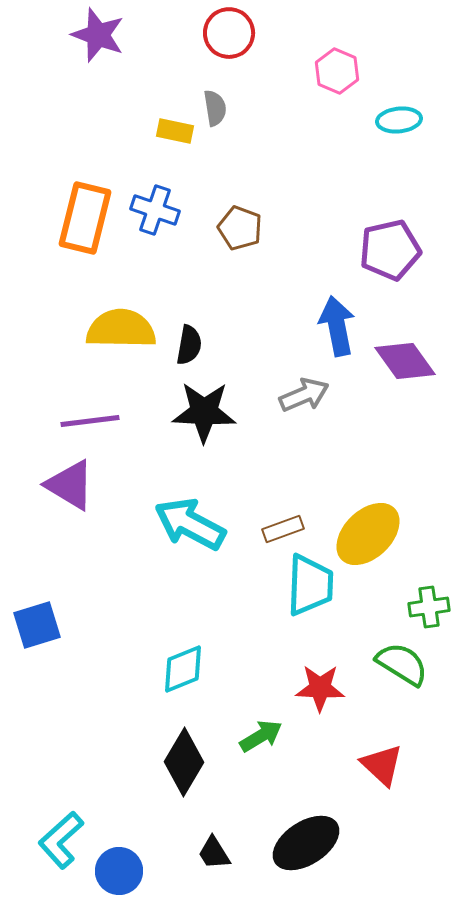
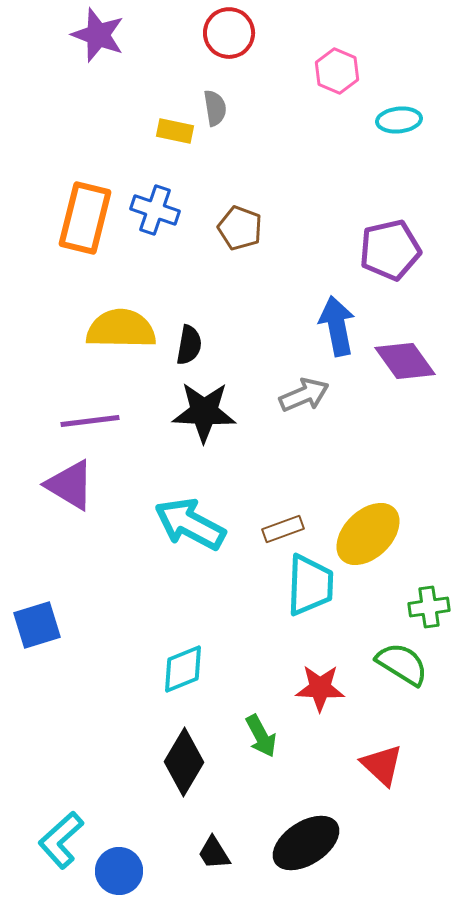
green arrow: rotated 93 degrees clockwise
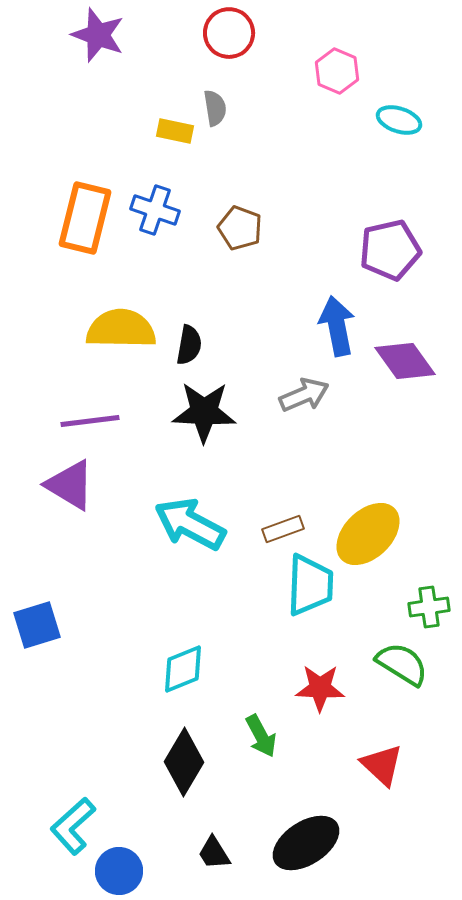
cyan ellipse: rotated 24 degrees clockwise
cyan L-shape: moved 12 px right, 14 px up
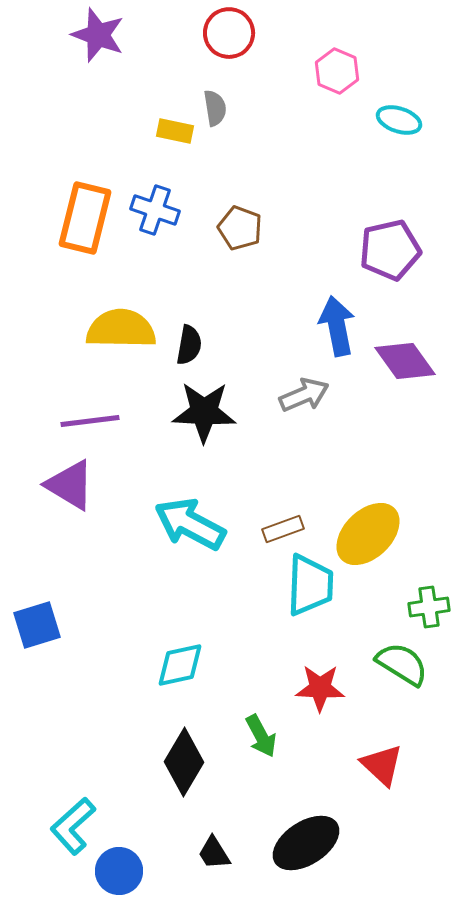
cyan diamond: moved 3 px left, 4 px up; rotated 10 degrees clockwise
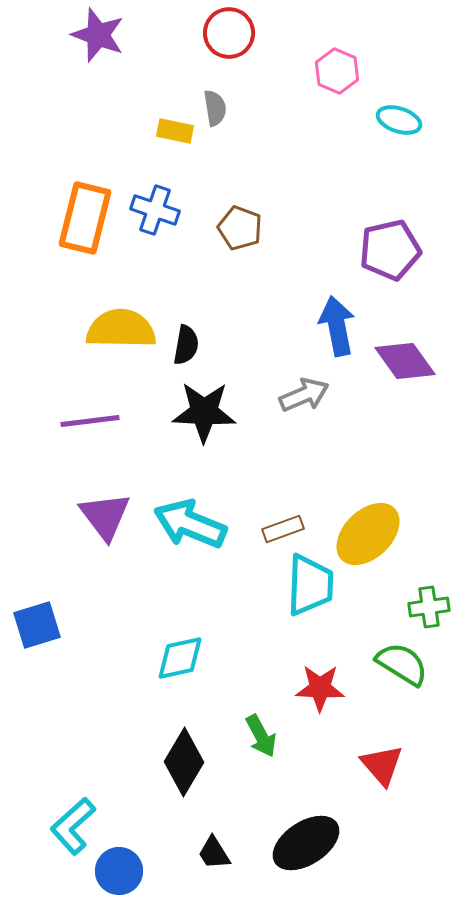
black semicircle: moved 3 px left
purple triangle: moved 35 px right, 31 px down; rotated 22 degrees clockwise
cyan arrow: rotated 6 degrees counterclockwise
cyan diamond: moved 7 px up
red triangle: rotated 6 degrees clockwise
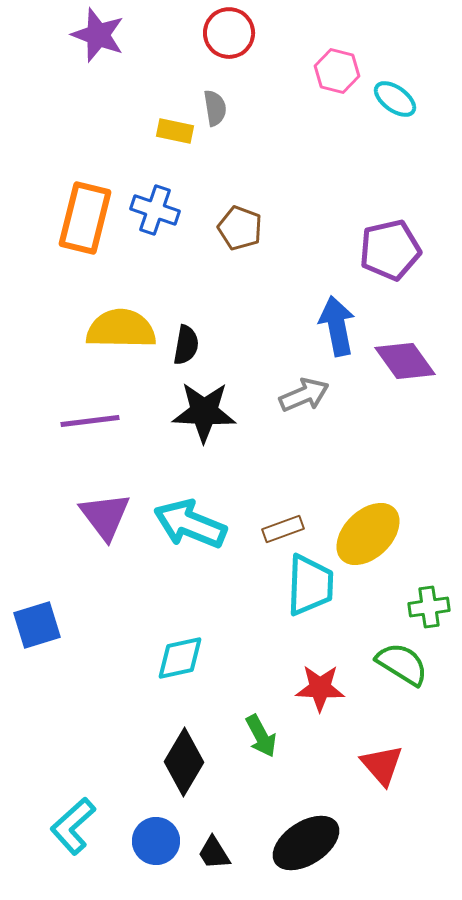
pink hexagon: rotated 9 degrees counterclockwise
cyan ellipse: moved 4 px left, 21 px up; rotated 18 degrees clockwise
blue circle: moved 37 px right, 30 px up
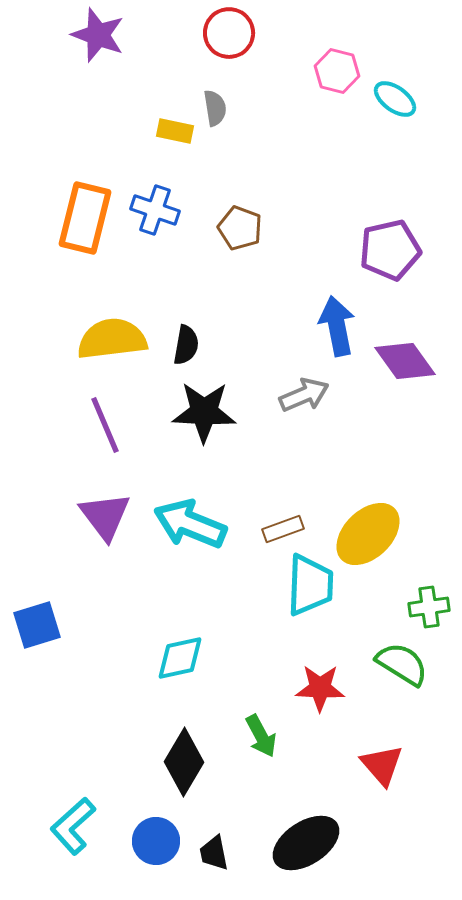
yellow semicircle: moved 9 px left, 10 px down; rotated 8 degrees counterclockwise
purple line: moved 15 px right, 4 px down; rotated 74 degrees clockwise
black trapezoid: rotated 21 degrees clockwise
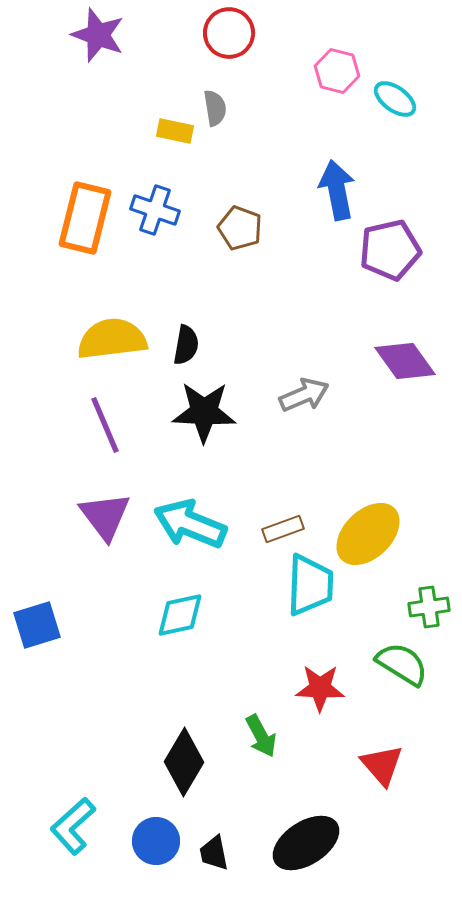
blue arrow: moved 136 px up
cyan diamond: moved 43 px up
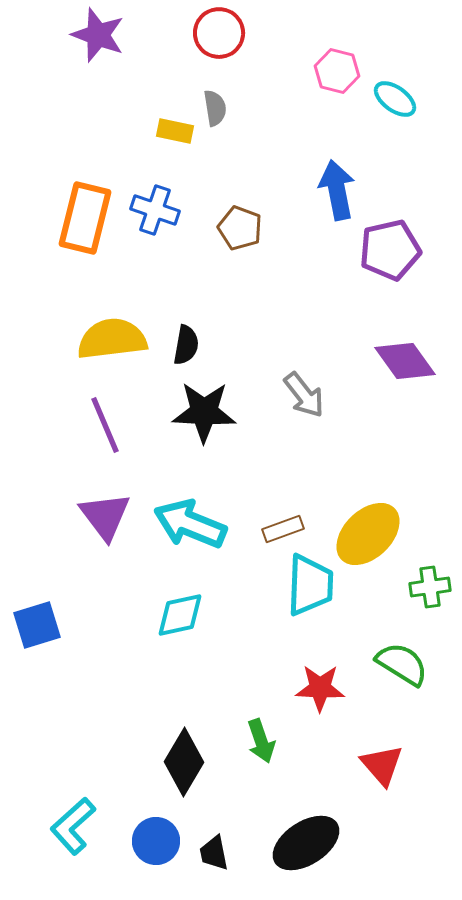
red circle: moved 10 px left
gray arrow: rotated 75 degrees clockwise
green cross: moved 1 px right, 20 px up
green arrow: moved 5 px down; rotated 9 degrees clockwise
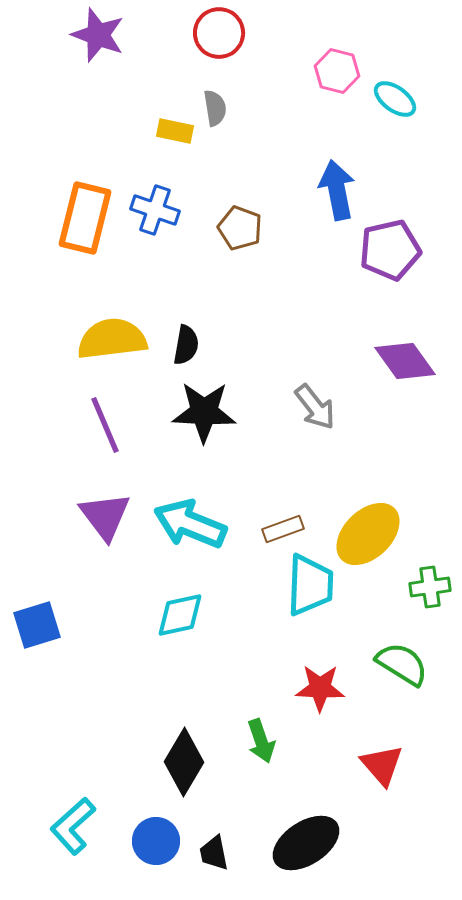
gray arrow: moved 11 px right, 12 px down
